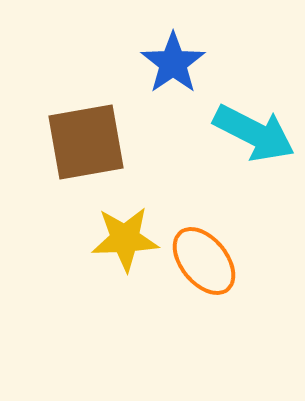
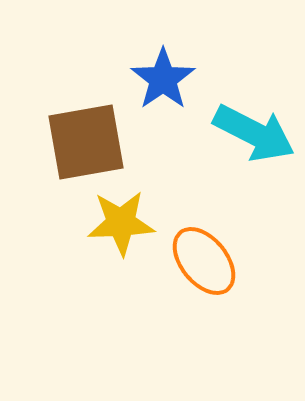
blue star: moved 10 px left, 16 px down
yellow star: moved 4 px left, 16 px up
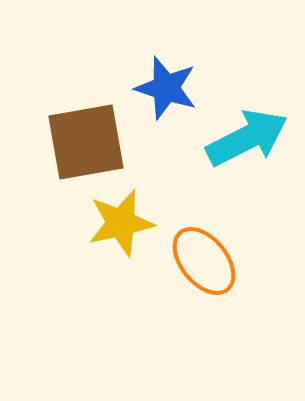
blue star: moved 3 px right, 9 px down; rotated 20 degrees counterclockwise
cyan arrow: moved 7 px left, 5 px down; rotated 54 degrees counterclockwise
yellow star: rotated 10 degrees counterclockwise
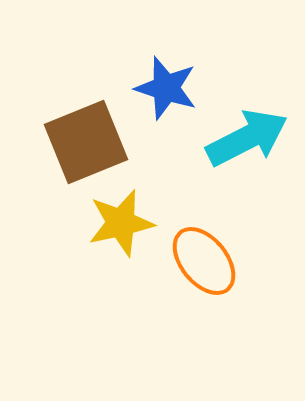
brown square: rotated 12 degrees counterclockwise
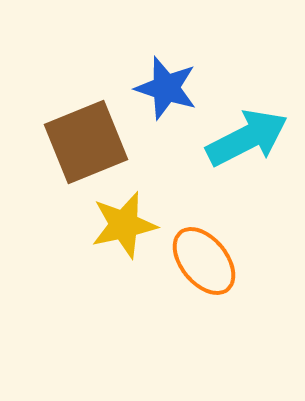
yellow star: moved 3 px right, 2 px down
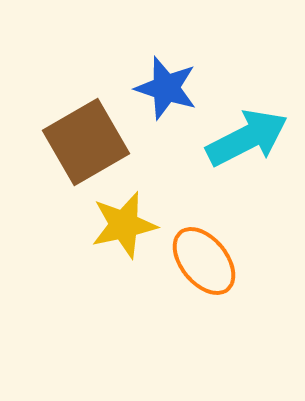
brown square: rotated 8 degrees counterclockwise
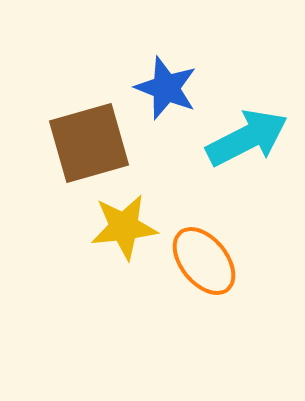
blue star: rotated 4 degrees clockwise
brown square: moved 3 px right, 1 px down; rotated 14 degrees clockwise
yellow star: moved 2 px down; rotated 6 degrees clockwise
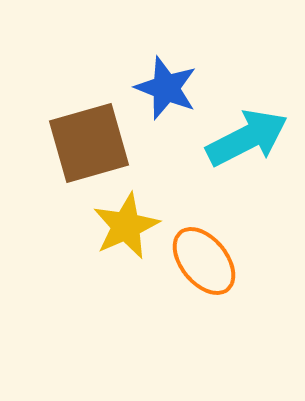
yellow star: moved 2 px right, 1 px up; rotated 18 degrees counterclockwise
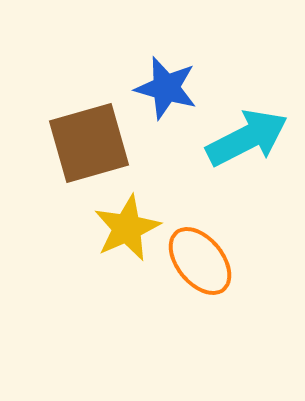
blue star: rotated 6 degrees counterclockwise
yellow star: moved 1 px right, 2 px down
orange ellipse: moved 4 px left
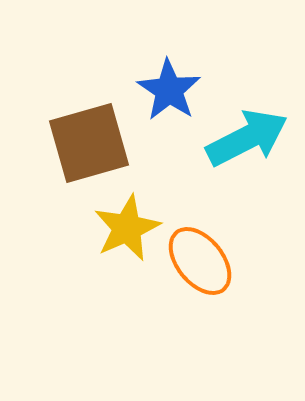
blue star: moved 3 px right, 2 px down; rotated 18 degrees clockwise
